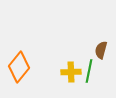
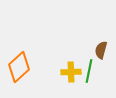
orange diamond: rotated 8 degrees clockwise
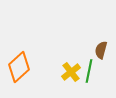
yellow cross: rotated 36 degrees counterclockwise
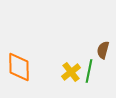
brown semicircle: moved 2 px right
orange diamond: rotated 48 degrees counterclockwise
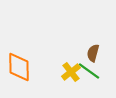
brown semicircle: moved 10 px left, 3 px down
green line: rotated 65 degrees counterclockwise
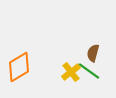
orange diamond: rotated 60 degrees clockwise
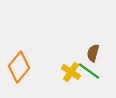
orange diamond: rotated 20 degrees counterclockwise
yellow cross: rotated 18 degrees counterclockwise
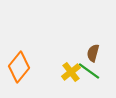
yellow cross: rotated 18 degrees clockwise
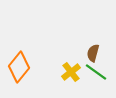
green line: moved 7 px right, 1 px down
